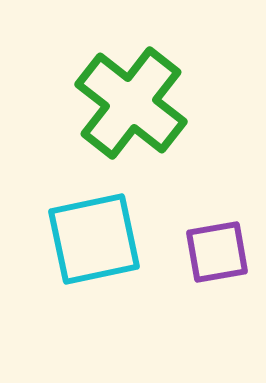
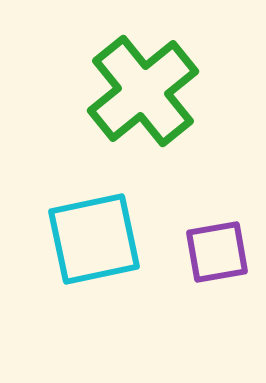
green cross: moved 12 px right, 12 px up; rotated 13 degrees clockwise
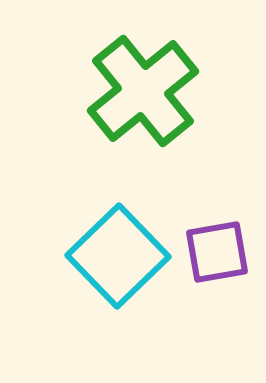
cyan square: moved 24 px right, 17 px down; rotated 32 degrees counterclockwise
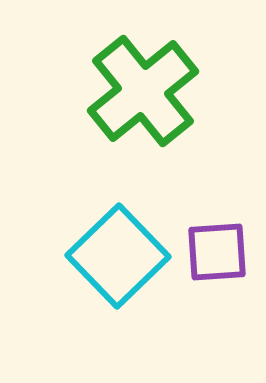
purple square: rotated 6 degrees clockwise
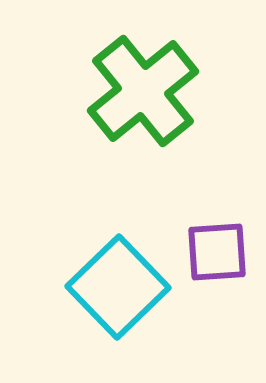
cyan square: moved 31 px down
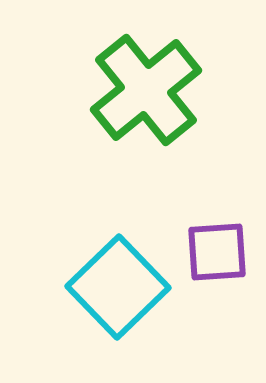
green cross: moved 3 px right, 1 px up
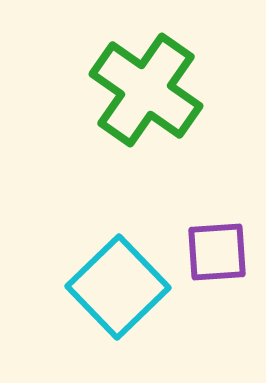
green cross: rotated 16 degrees counterclockwise
